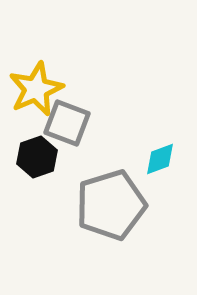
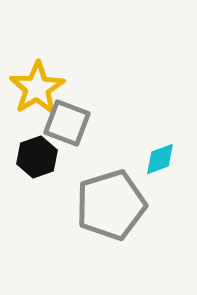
yellow star: moved 1 px right, 1 px up; rotated 8 degrees counterclockwise
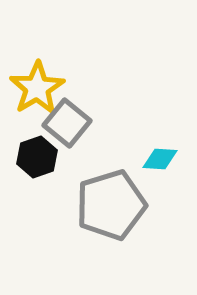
gray square: rotated 18 degrees clockwise
cyan diamond: rotated 24 degrees clockwise
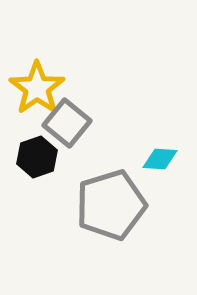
yellow star: rotated 4 degrees counterclockwise
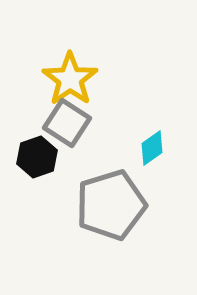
yellow star: moved 33 px right, 9 px up
gray square: rotated 6 degrees counterclockwise
cyan diamond: moved 8 px left, 11 px up; rotated 39 degrees counterclockwise
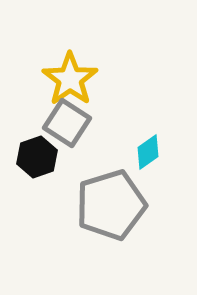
cyan diamond: moved 4 px left, 4 px down
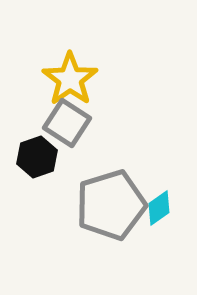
cyan diamond: moved 11 px right, 56 px down
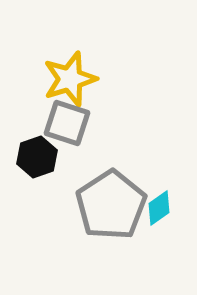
yellow star: rotated 18 degrees clockwise
gray square: rotated 15 degrees counterclockwise
gray pentagon: rotated 16 degrees counterclockwise
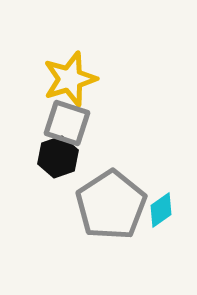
black hexagon: moved 21 px right
cyan diamond: moved 2 px right, 2 px down
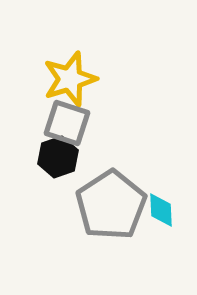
cyan diamond: rotated 57 degrees counterclockwise
